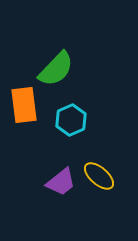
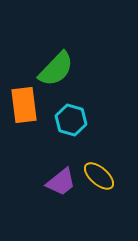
cyan hexagon: rotated 20 degrees counterclockwise
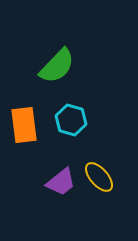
green semicircle: moved 1 px right, 3 px up
orange rectangle: moved 20 px down
yellow ellipse: moved 1 px down; rotated 8 degrees clockwise
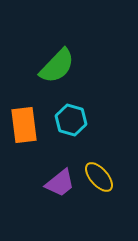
purple trapezoid: moved 1 px left, 1 px down
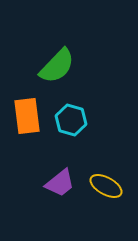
orange rectangle: moved 3 px right, 9 px up
yellow ellipse: moved 7 px right, 9 px down; rotated 20 degrees counterclockwise
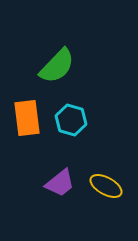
orange rectangle: moved 2 px down
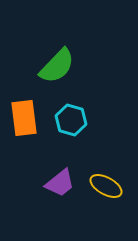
orange rectangle: moved 3 px left
